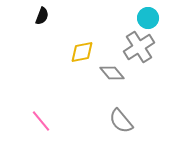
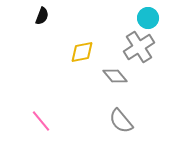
gray diamond: moved 3 px right, 3 px down
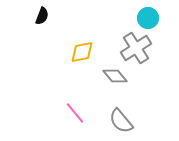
gray cross: moved 3 px left, 1 px down
pink line: moved 34 px right, 8 px up
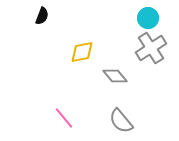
gray cross: moved 15 px right
pink line: moved 11 px left, 5 px down
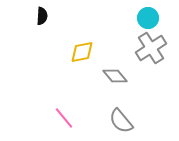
black semicircle: rotated 18 degrees counterclockwise
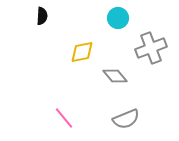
cyan circle: moved 30 px left
gray cross: rotated 12 degrees clockwise
gray semicircle: moved 5 px right, 2 px up; rotated 72 degrees counterclockwise
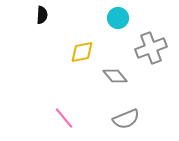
black semicircle: moved 1 px up
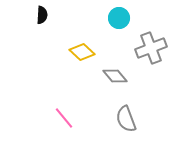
cyan circle: moved 1 px right
yellow diamond: rotated 55 degrees clockwise
gray semicircle: rotated 92 degrees clockwise
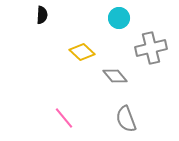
gray cross: rotated 8 degrees clockwise
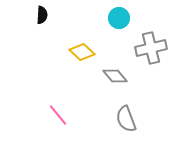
pink line: moved 6 px left, 3 px up
